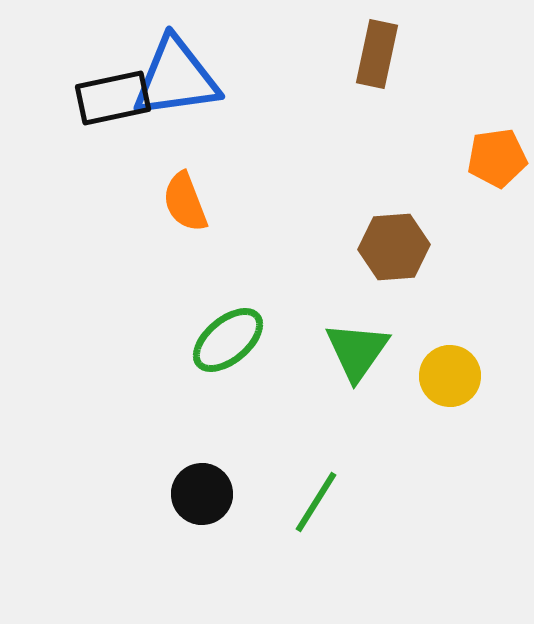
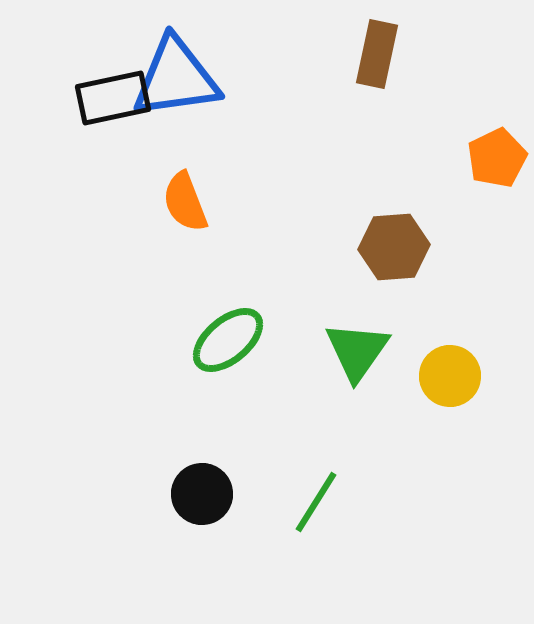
orange pentagon: rotated 18 degrees counterclockwise
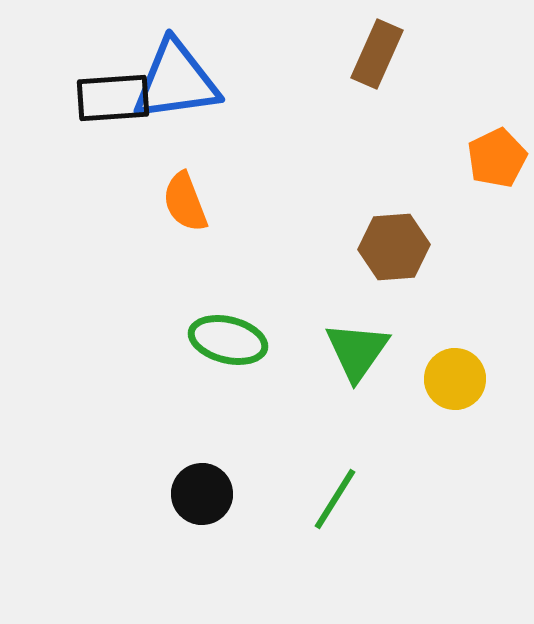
brown rectangle: rotated 12 degrees clockwise
blue triangle: moved 3 px down
black rectangle: rotated 8 degrees clockwise
green ellipse: rotated 54 degrees clockwise
yellow circle: moved 5 px right, 3 px down
green line: moved 19 px right, 3 px up
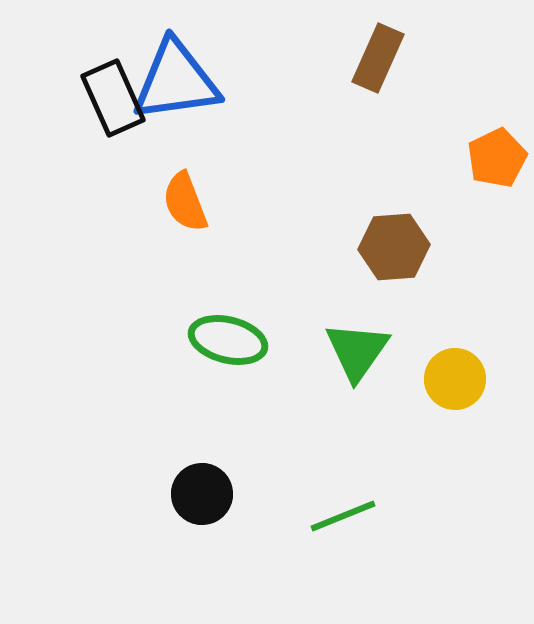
brown rectangle: moved 1 px right, 4 px down
black rectangle: rotated 70 degrees clockwise
green line: moved 8 px right, 17 px down; rotated 36 degrees clockwise
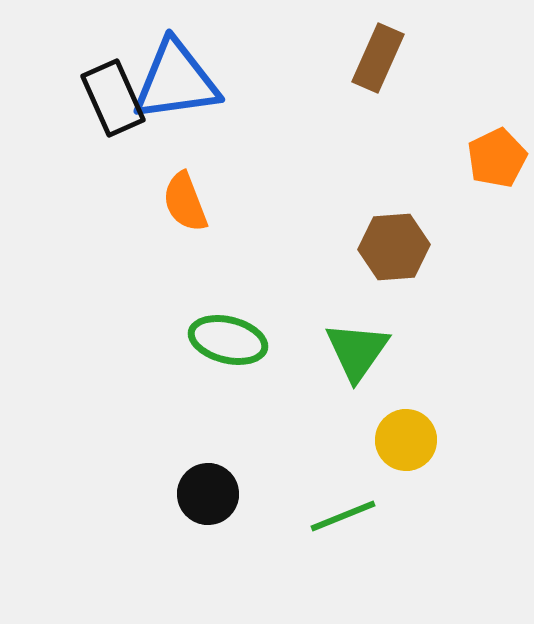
yellow circle: moved 49 px left, 61 px down
black circle: moved 6 px right
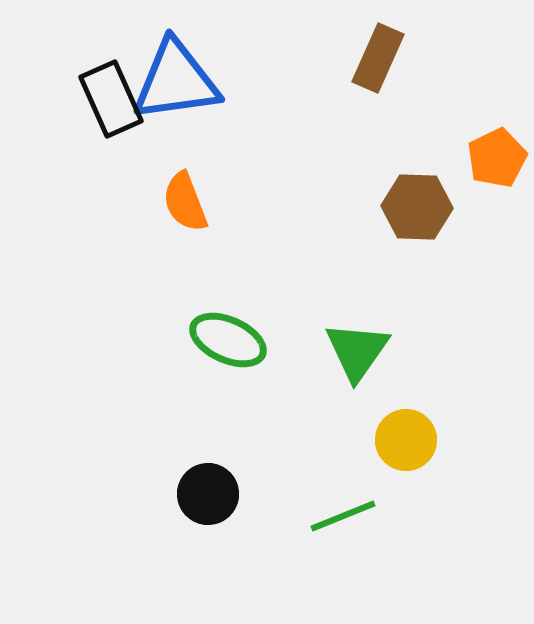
black rectangle: moved 2 px left, 1 px down
brown hexagon: moved 23 px right, 40 px up; rotated 6 degrees clockwise
green ellipse: rotated 10 degrees clockwise
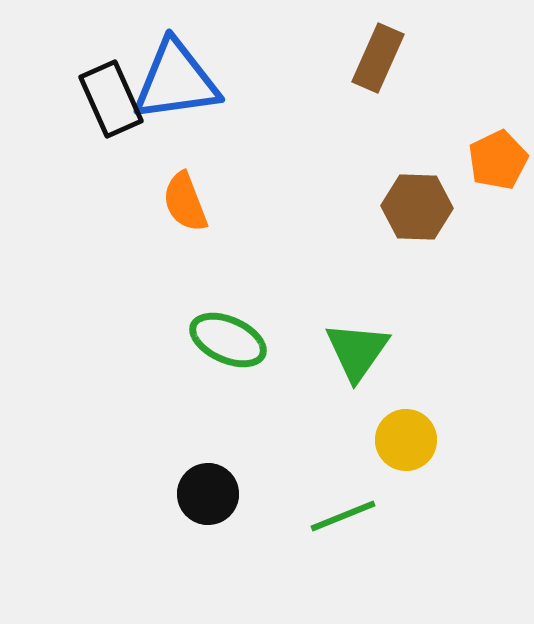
orange pentagon: moved 1 px right, 2 px down
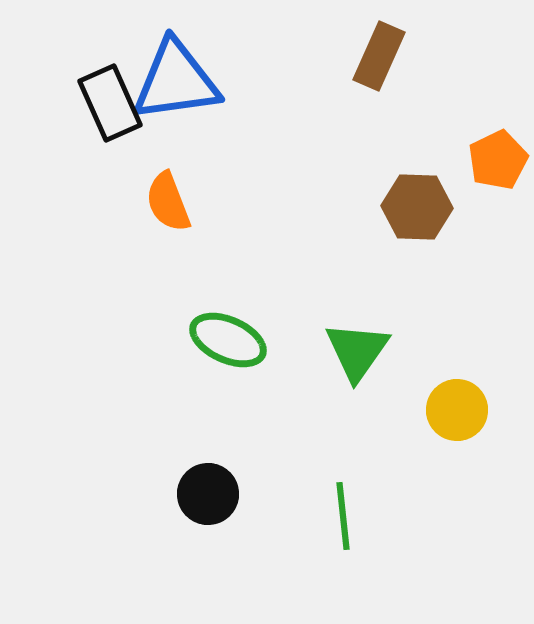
brown rectangle: moved 1 px right, 2 px up
black rectangle: moved 1 px left, 4 px down
orange semicircle: moved 17 px left
yellow circle: moved 51 px right, 30 px up
green line: rotated 74 degrees counterclockwise
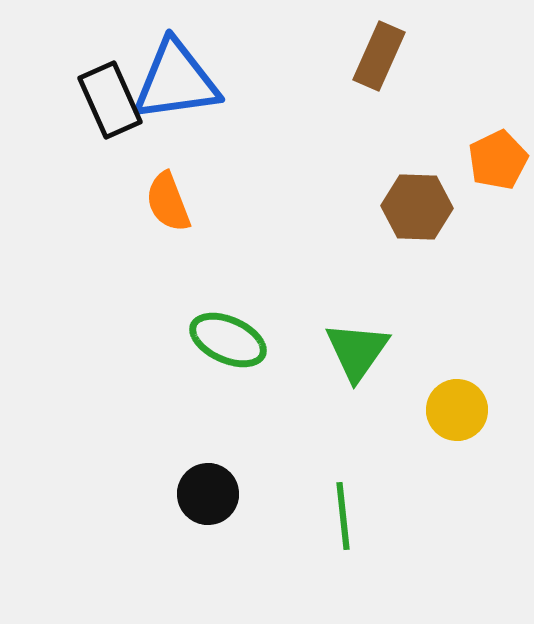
black rectangle: moved 3 px up
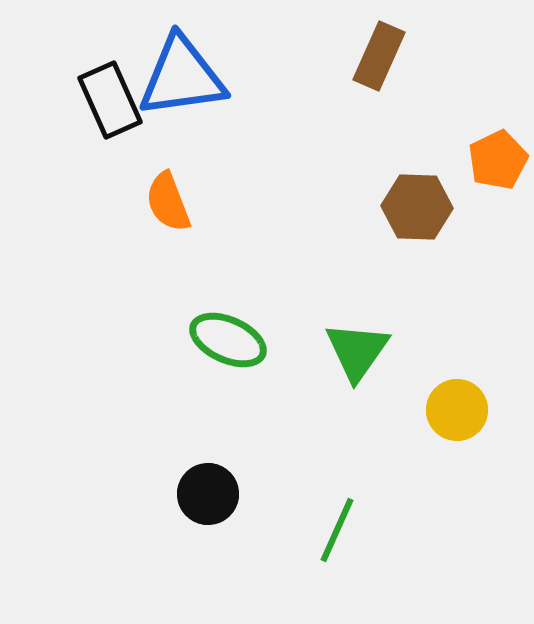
blue triangle: moved 6 px right, 4 px up
green line: moved 6 px left, 14 px down; rotated 30 degrees clockwise
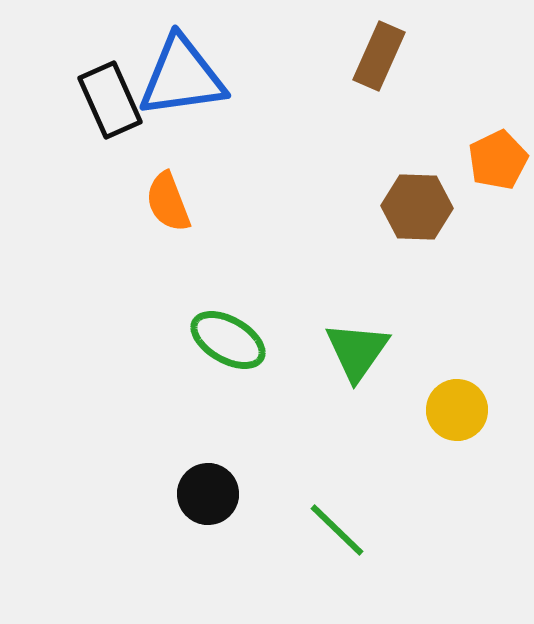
green ellipse: rotated 6 degrees clockwise
green line: rotated 70 degrees counterclockwise
